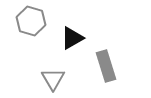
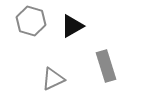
black triangle: moved 12 px up
gray triangle: rotated 35 degrees clockwise
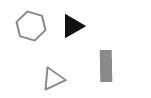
gray hexagon: moved 5 px down
gray rectangle: rotated 16 degrees clockwise
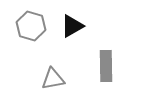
gray triangle: rotated 15 degrees clockwise
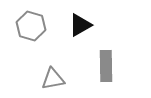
black triangle: moved 8 px right, 1 px up
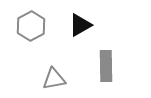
gray hexagon: rotated 16 degrees clockwise
gray triangle: moved 1 px right
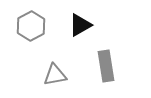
gray rectangle: rotated 8 degrees counterclockwise
gray triangle: moved 1 px right, 4 px up
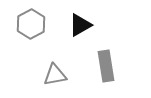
gray hexagon: moved 2 px up
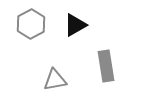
black triangle: moved 5 px left
gray triangle: moved 5 px down
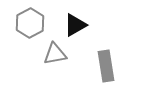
gray hexagon: moved 1 px left, 1 px up
gray triangle: moved 26 px up
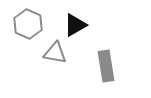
gray hexagon: moved 2 px left, 1 px down; rotated 8 degrees counterclockwise
gray triangle: moved 1 px up; rotated 20 degrees clockwise
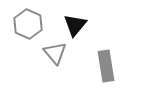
black triangle: rotated 20 degrees counterclockwise
gray triangle: rotated 40 degrees clockwise
